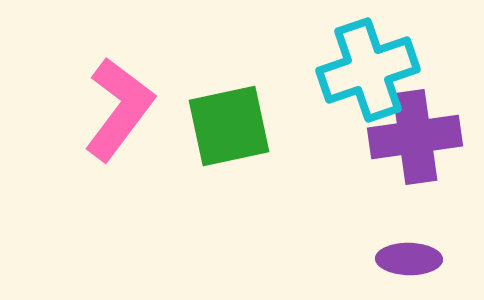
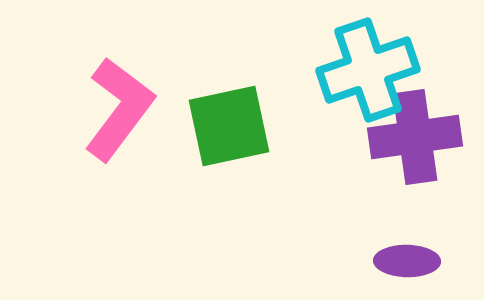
purple ellipse: moved 2 px left, 2 px down
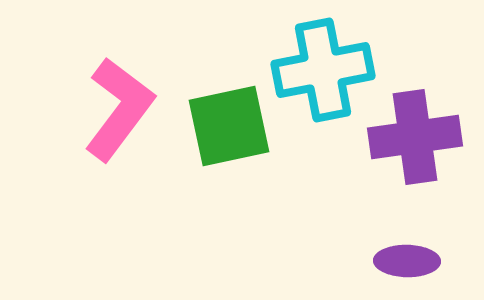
cyan cross: moved 45 px left; rotated 8 degrees clockwise
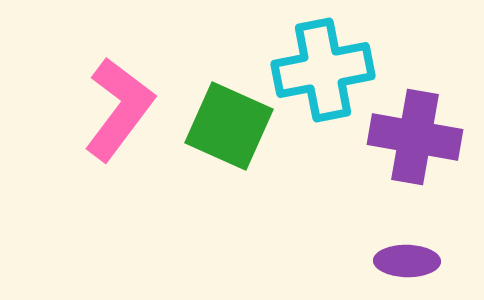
green square: rotated 36 degrees clockwise
purple cross: rotated 18 degrees clockwise
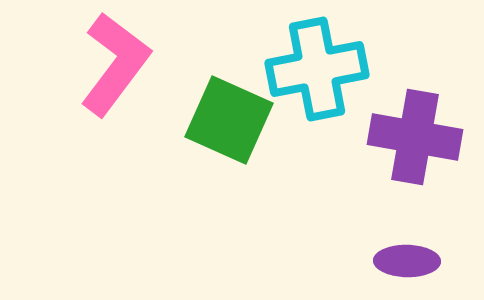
cyan cross: moved 6 px left, 1 px up
pink L-shape: moved 4 px left, 45 px up
green square: moved 6 px up
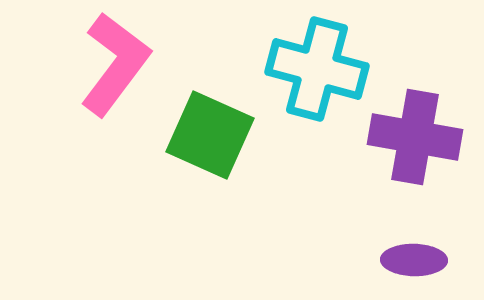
cyan cross: rotated 26 degrees clockwise
green square: moved 19 px left, 15 px down
purple ellipse: moved 7 px right, 1 px up
